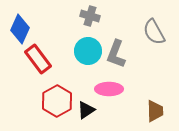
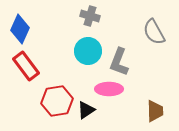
gray L-shape: moved 3 px right, 8 px down
red rectangle: moved 12 px left, 7 px down
red hexagon: rotated 20 degrees clockwise
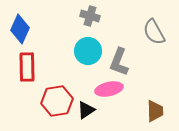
red rectangle: moved 1 px right, 1 px down; rotated 36 degrees clockwise
pink ellipse: rotated 12 degrees counterclockwise
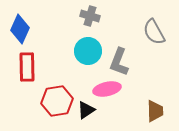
pink ellipse: moved 2 px left
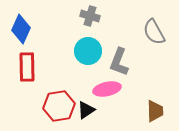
blue diamond: moved 1 px right
red hexagon: moved 2 px right, 5 px down
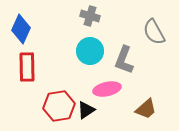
cyan circle: moved 2 px right
gray L-shape: moved 5 px right, 2 px up
brown trapezoid: moved 9 px left, 2 px up; rotated 50 degrees clockwise
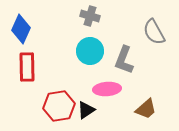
pink ellipse: rotated 8 degrees clockwise
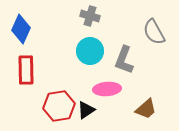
red rectangle: moved 1 px left, 3 px down
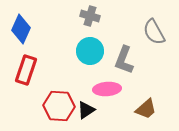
red rectangle: rotated 20 degrees clockwise
red hexagon: rotated 12 degrees clockwise
